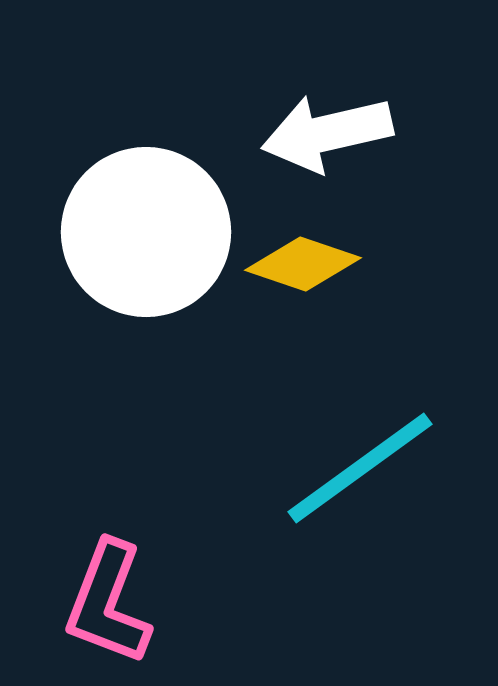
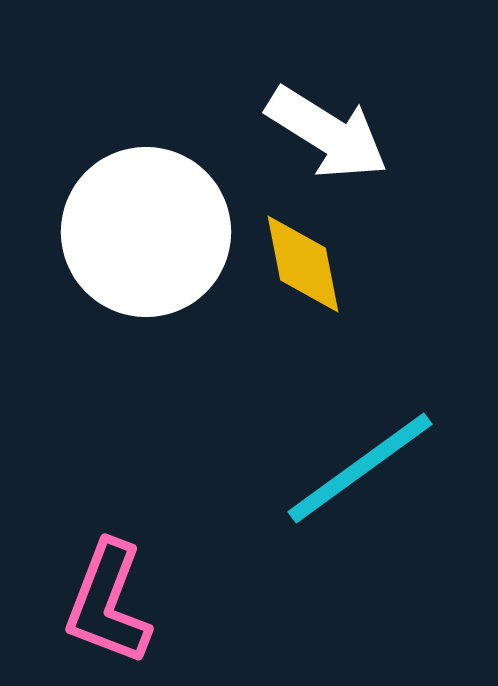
white arrow: rotated 135 degrees counterclockwise
yellow diamond: rotated 60 degrees clockwise
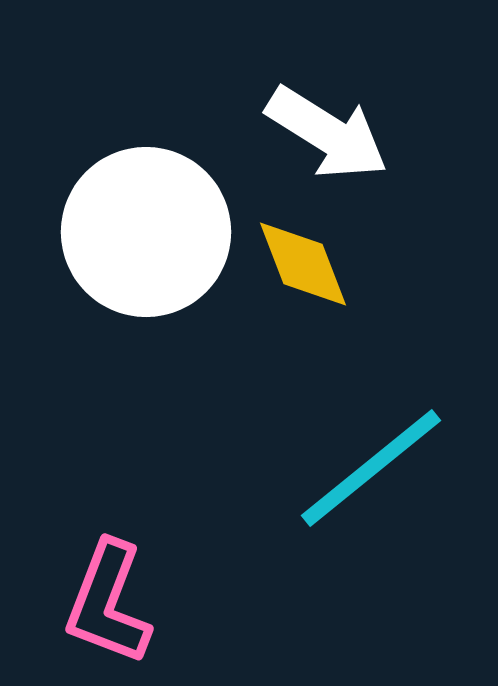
yellow diamond: rotated 10 degrees counterclockwise
cyan line: moved 11 px right; rotated 3 degrees counterclockwise
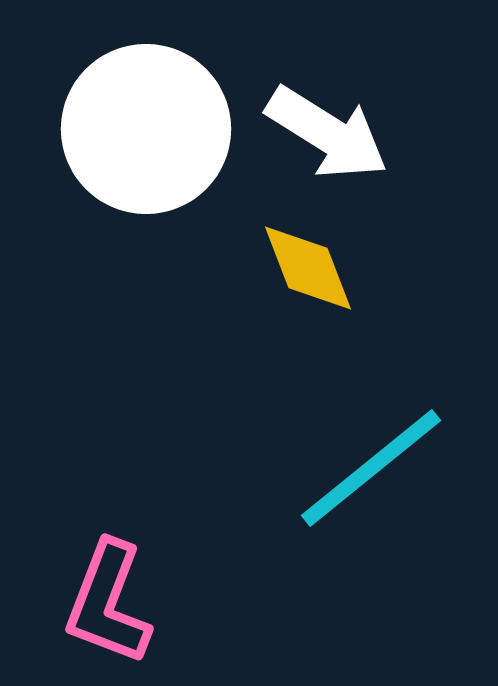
white circle: moved 103 px up
yellow diamond: moved 5 px right, 4 px down
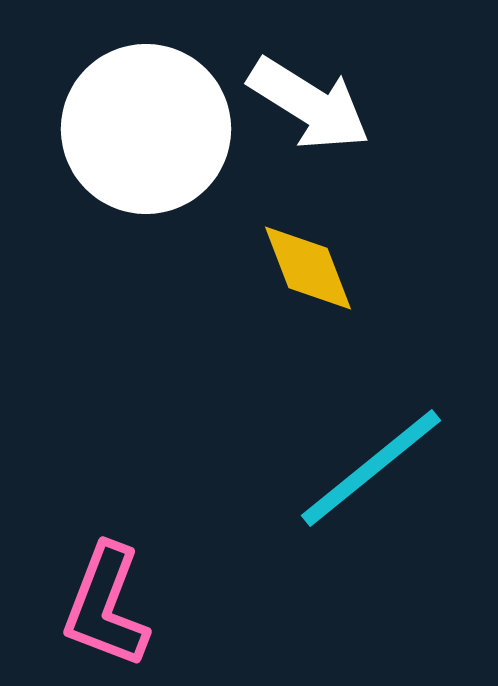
white arrow: moved 18 px left, 29 px up
pink L-shape: moved 2 px left, 3 px down
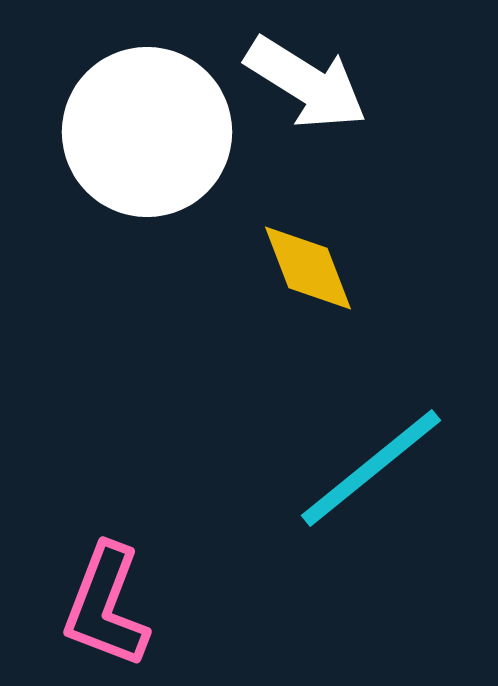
white arrow: moved 3 px left, 21 px up
white circle: moved 1 px right, 3 px down
